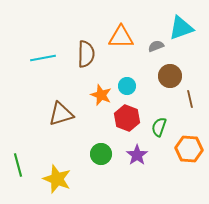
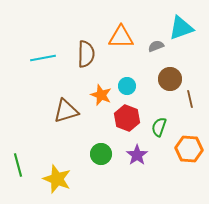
brown circle: moved 3 px down
brown triangle: moved 5 px right, 3 px up
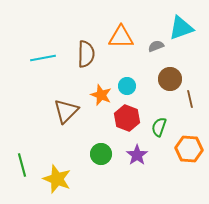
brown triangle: rotated 28 degrees counterclockwise
green line: moved 4 px right
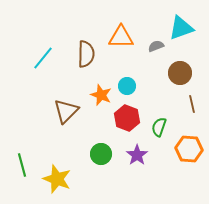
cyan line: rotated 40 degrees counterclockwise
brown circle: moved 10 px right, 6 px up
brown line: moved 2 px right, 5 px down
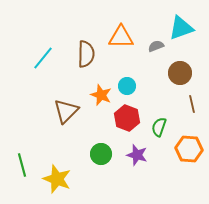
purple star: rotated 20 degrees counterclockwise
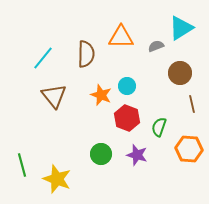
cyan triangle: rotated 12 degrees counterclockwise
brown triangle: moved 12 px left, 15 px up; rotated 24 degrees counterclockwise
